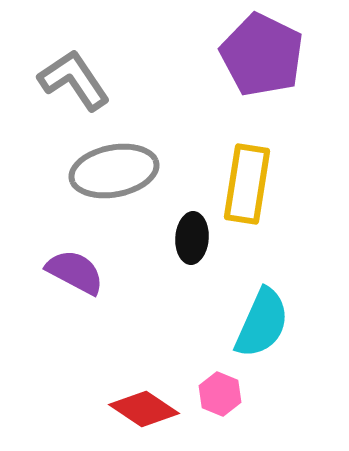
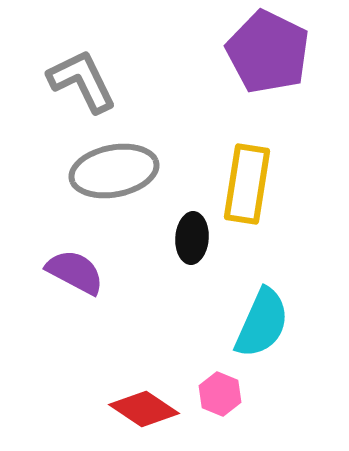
purple pentagon: moved 6 px right, 3 px up
gray L-shape: moved 8 px right, 1 px down; rotated 8 degrees clockwise
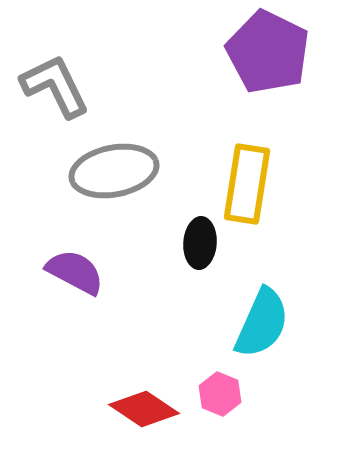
gray L-shape: moved 27 px left, 5 px down
black ellipse: moved 8 px right, 5 px down
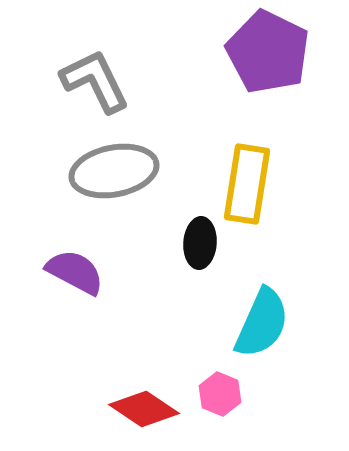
gray L-shape: moved 40 px right, 5 px up
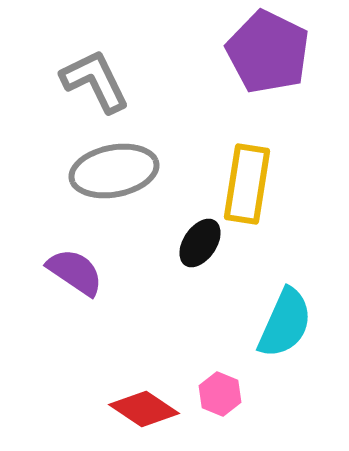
black ellipse: rotated 30 degrees clockwise
purple semicircle: rotated 6 degrees clockwise
cyan semicircle: moved 23 px right
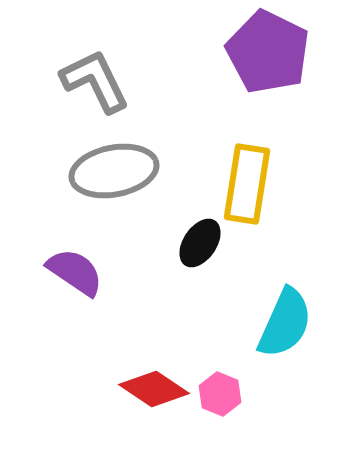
red diamond: moved 10 px right, 20 px up
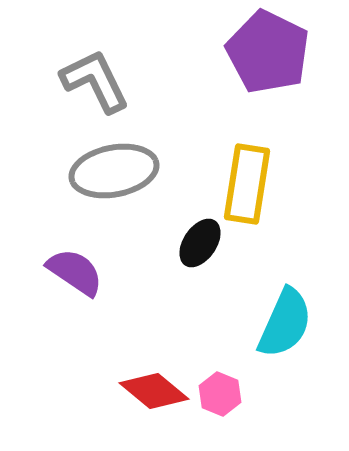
red diamond: moved 2 px down; rotated 6 degrees clockwise
